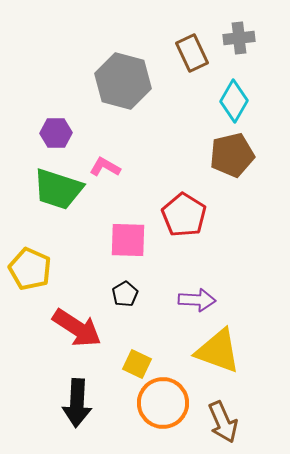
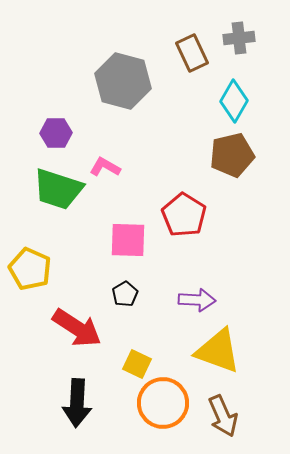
brown arrow: moved 6 px up
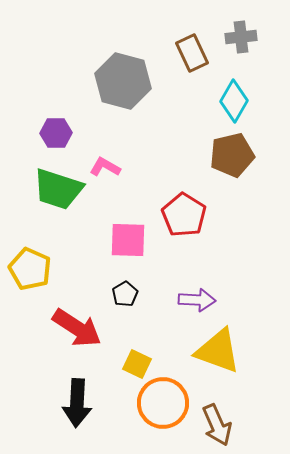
gray cross: moved 2 px right, 1 px up
brown arrow: moved 6 px left, 9 px down
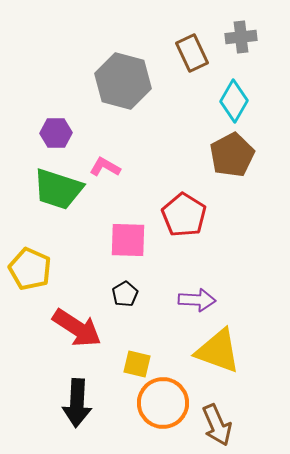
brown pentagon: rotated 15 degrees counterclockwise
yellow square: rotated 12 degrees counterclockwise
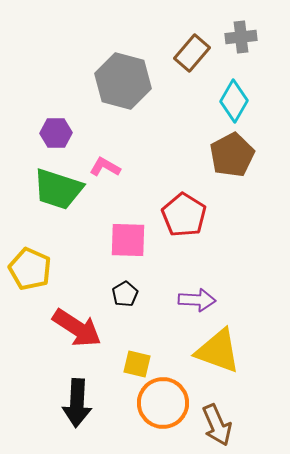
brown rectangle: rotated 66 degrees clockwise
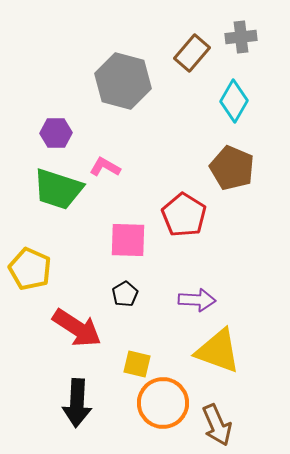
brown pentagon: moved 13 px down; rotated 21 degrees counterclockwise
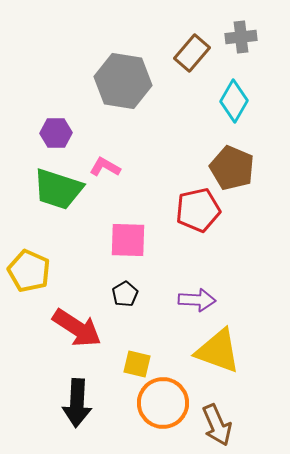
gray hexagon: rotated 6 degrees counterclockwise
red pentagon: moved 14 px right, 5 px up; rotated 27 degrees clockwise
yellow pentagon: moved 1 px left, 2 px down
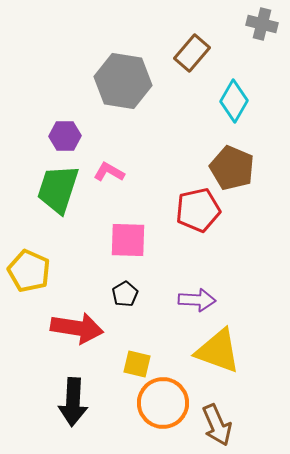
gray cross: moved 21 px right, 13 px up; rotated 20 degrees clockwise
purple hexagon: moved 9 px right, 3 px down
pink L-shape: moved 4 px right, 5 px down
green trapezoid: rotated 90 degrees clockwise
red arrow: rotated 24 degrees counterclockwise
black arrow: moved 4 px left, 1 px up
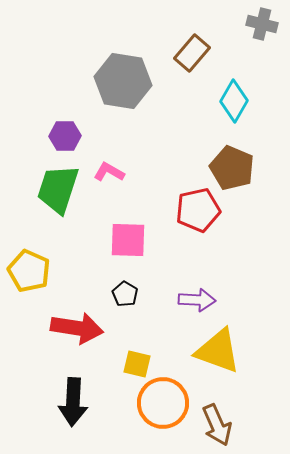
black pentagon: rotated 10 degrees counterclockwise
